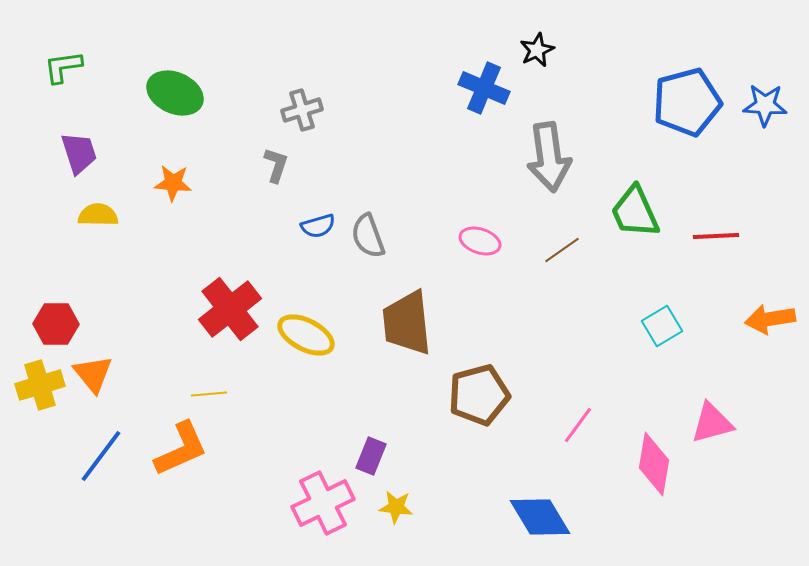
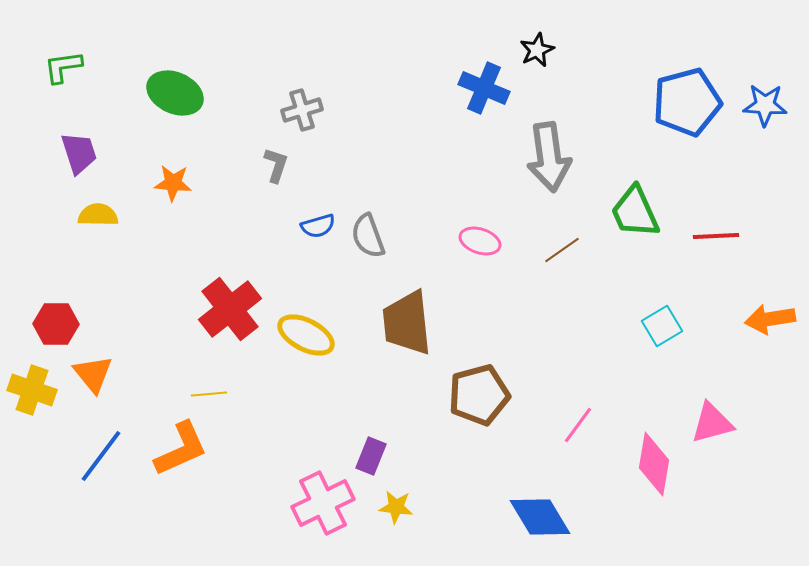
yellow cross: moved 8 px left, 5 px down; rotated 36 degrees clockwise
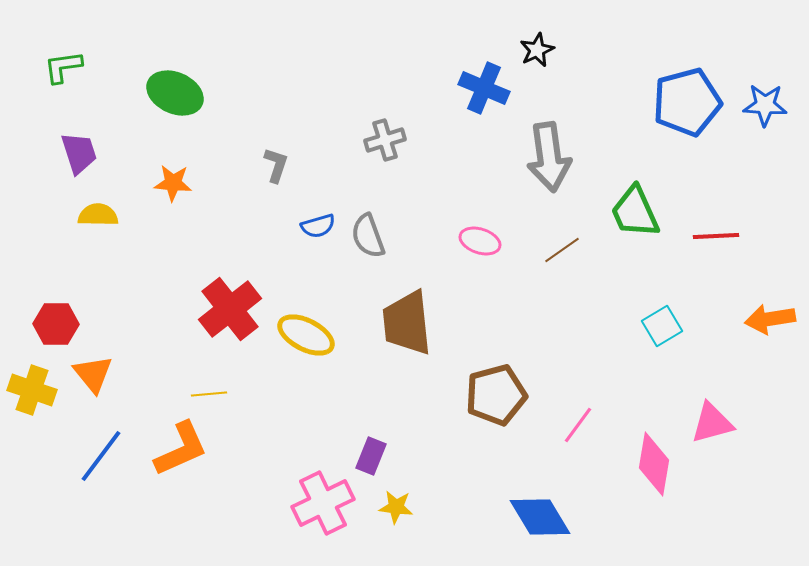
gray cross: moved 83 px right, 30 px down
brown pentagon: moved 17 px right
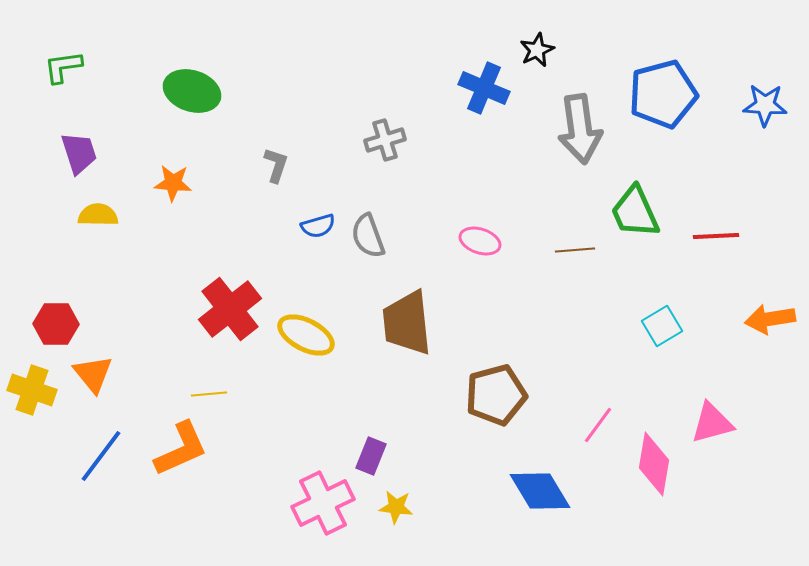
green ellipse: moved 17 px right, 2 px up; rotated 6 degrees counterclockwise
blue pentagon: moved 24 px left, 8 px up
gray arrow: moved 31 px right, 28 px up
brown line: moved 13 px right; rotated 30 degrees clockwise
pink line: moved 20 px right
blue diamond: moved 26 px up
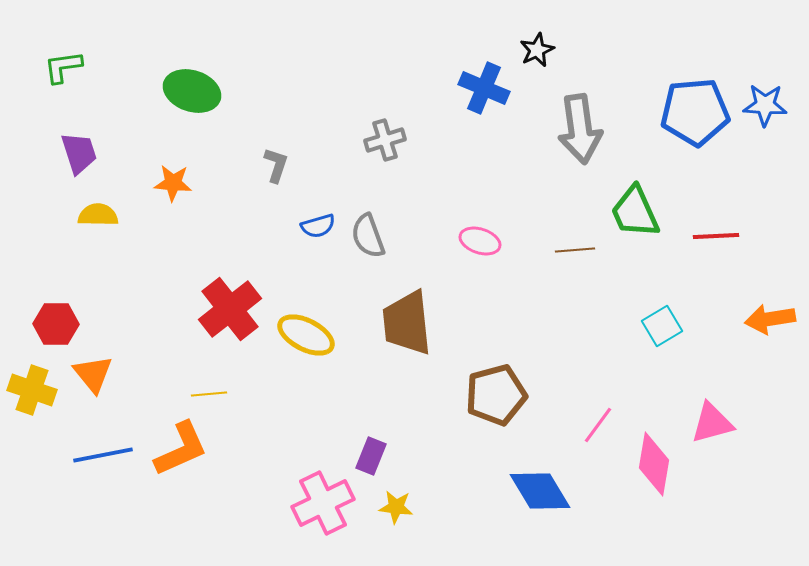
blue pentagon: moved 32 px right, 18 px down; rotated 10 degrees clockwise
blue line: moved 2 px right, 1 px up; rotated 42 degrees clockwise
